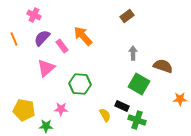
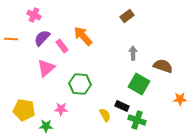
orange line: moved 3 px left; rotated 64 degrees counterclockwise
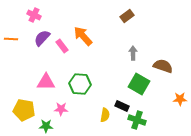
pink triangle: moved 14 px down; rotated 42 degrees clockwise
yellow semicircle: rotated 40 degrees clockwise
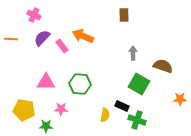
brown rectangle: moved 3 px left, 1 px up; rotated 56 degrees counterclockwise
orange arrow: rotated 25 degrees counterclockwise
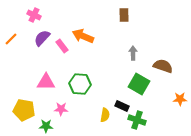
orange line: rotated 48 degrees counterclockwise
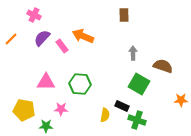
orange star: moved 1 px right, 1 px down
